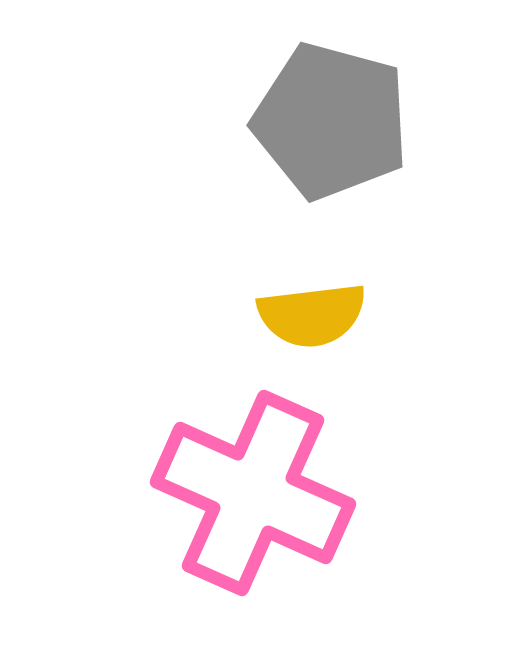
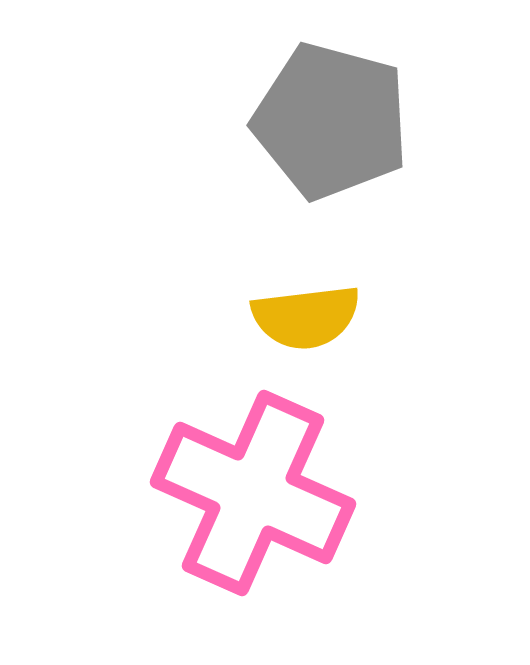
yellow semicircle: moved 6 px left, 2 px down
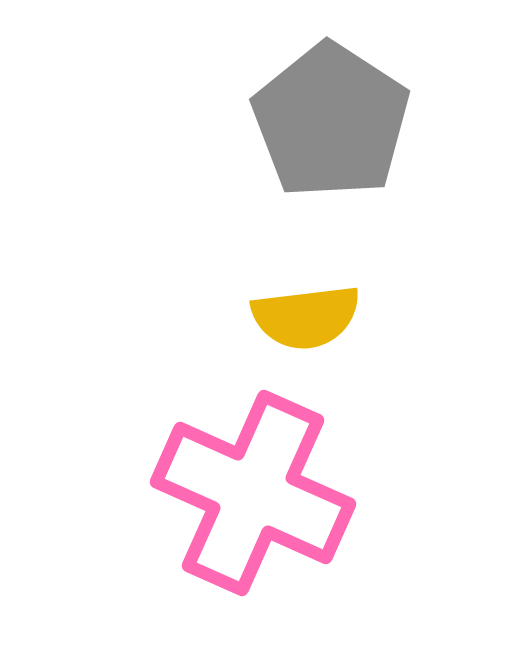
gray pentagon: rotated 18 degrees clockwise
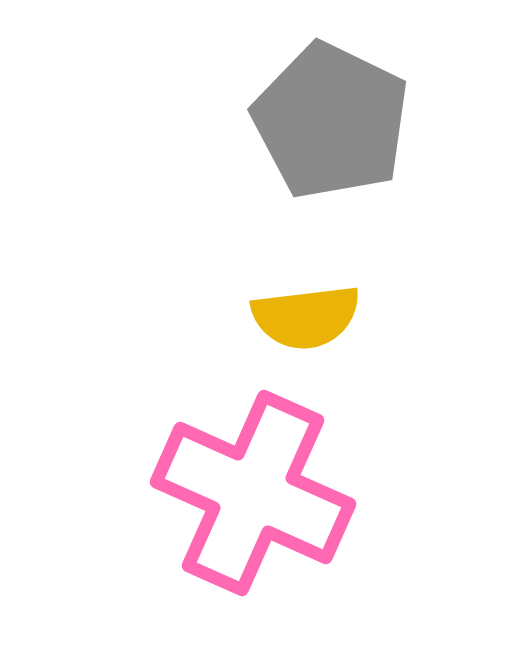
gray pentagon: rotated 7 degrees counterclockwise
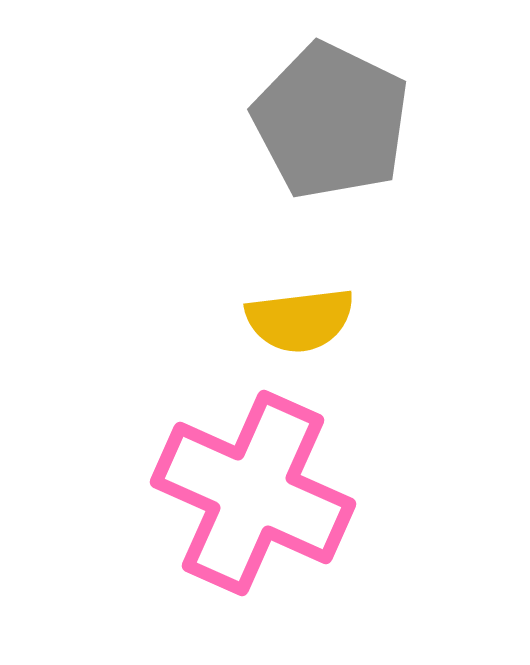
yellow semicircle: moved 6 px left, 3 px down
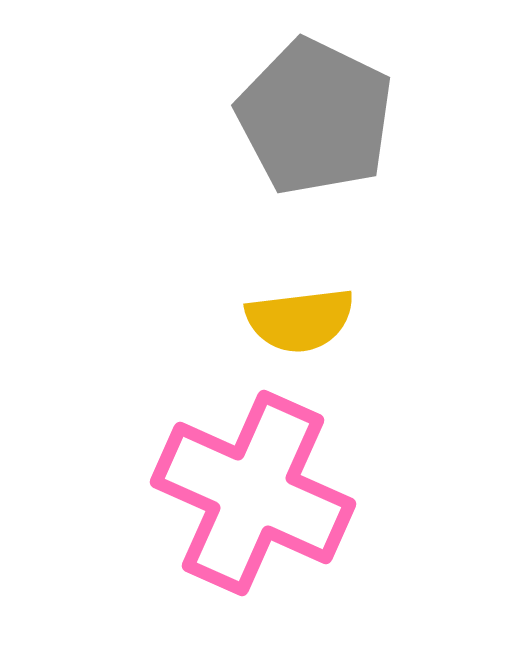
gray pentagon: moved 16 px left, 4 px up
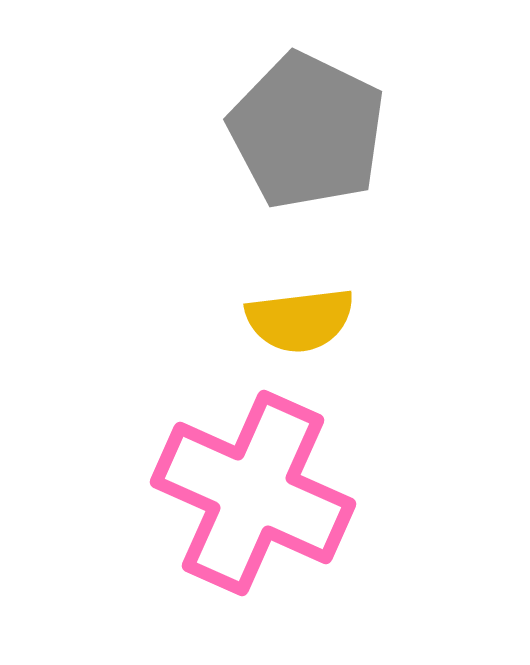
gray pentagon: moved 8 px left, 14 px down
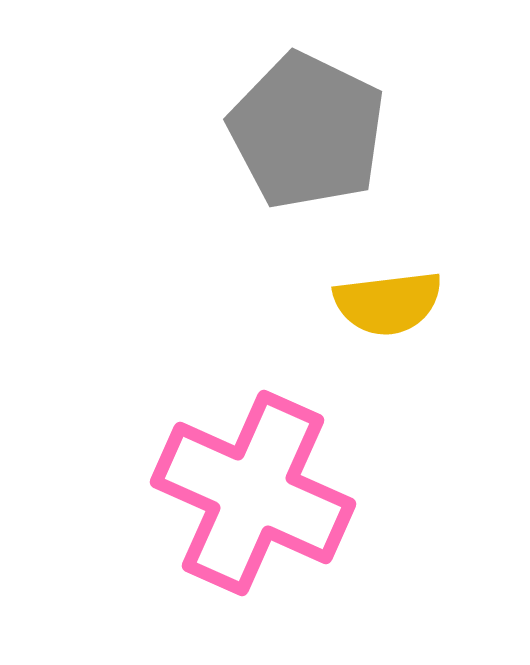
yellow semicircle: moved 88 px right, 17 px up
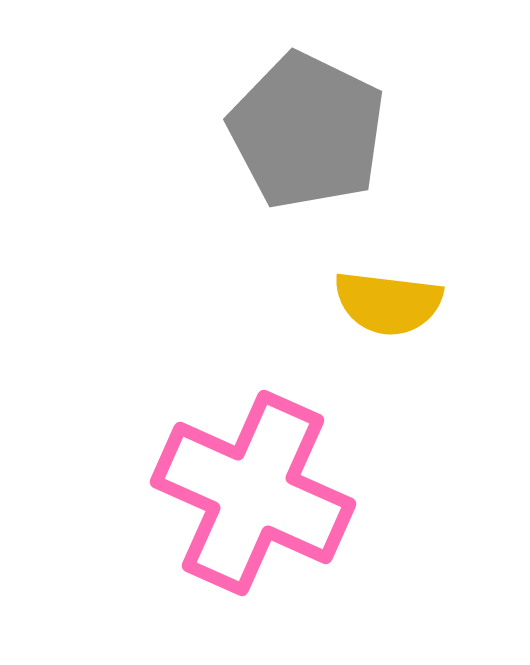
yellow semicircle: rotated 14 degrees clockwise
